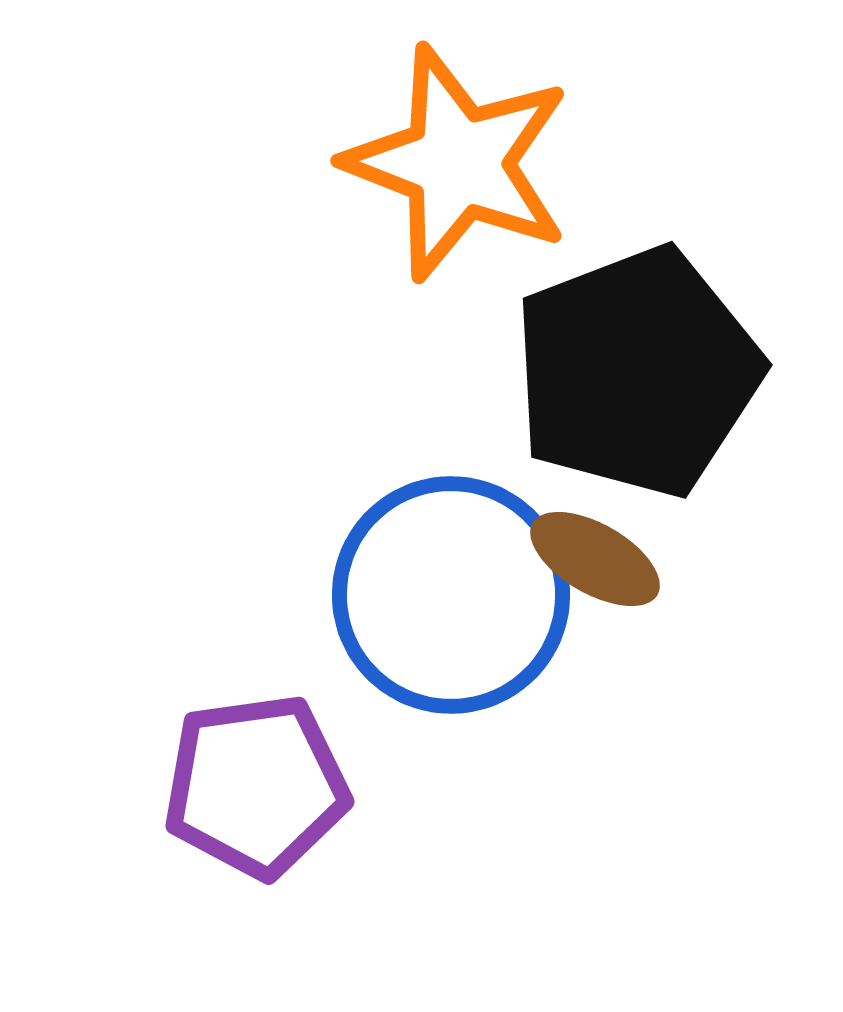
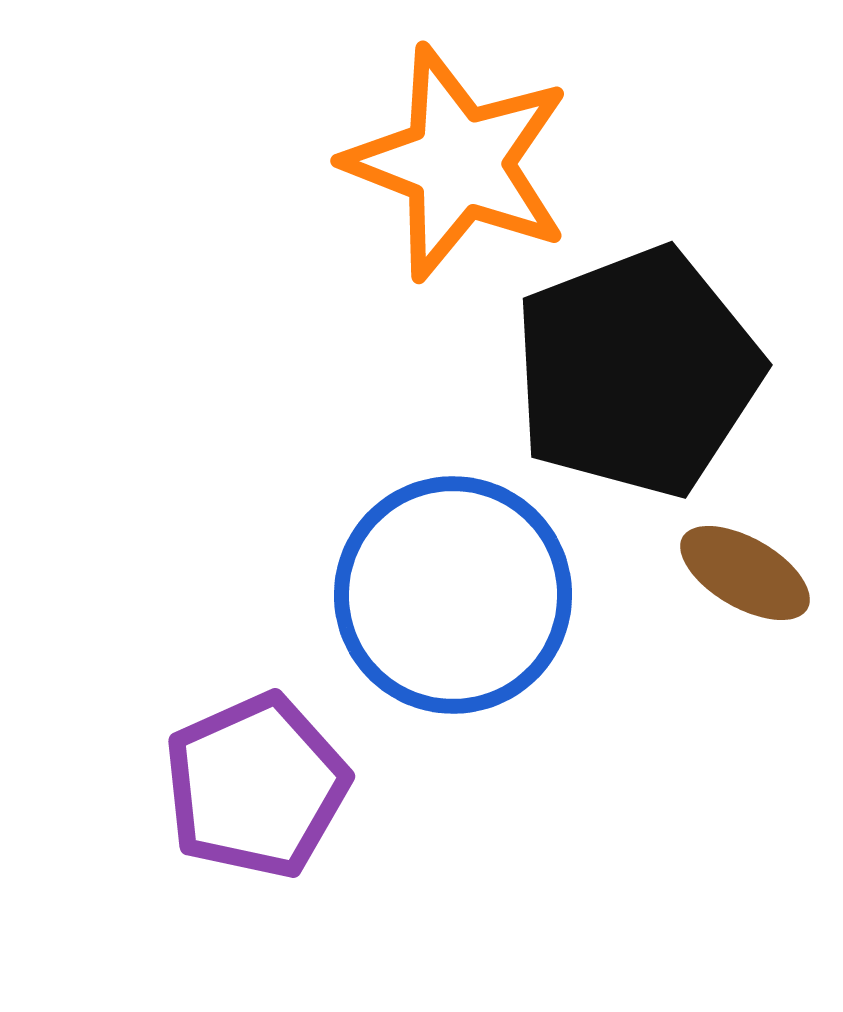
brown ellipse: moved 150 px right, 14 px down
blue circle: moved 2 px right
purple pentagon: rotated 16 degrees counterclockwise
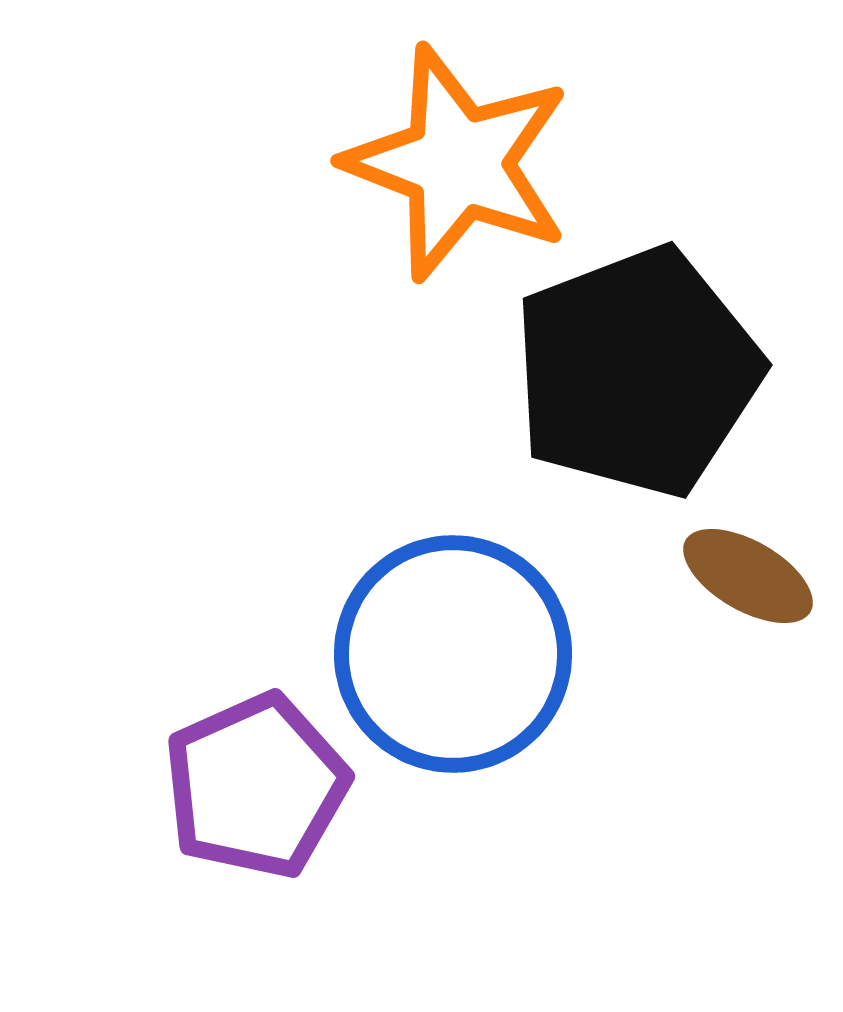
brown ellipse: moved 3 px right, 3 px down
blue circle: moved 59 px down
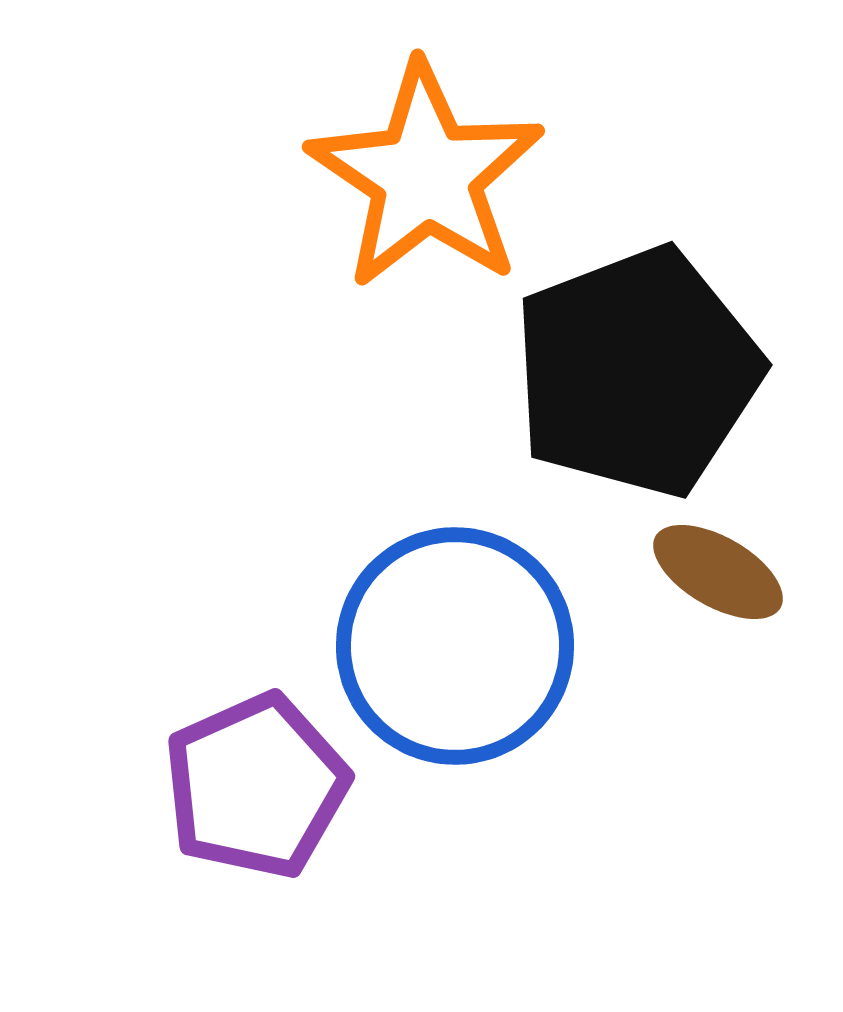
orange star: moved 32 px left, 13 px down; rotated 13 degrees clockwise
brown ellipse: moved 30 px left, 4 px up
blue circle: moved 2 px right, 8 px up
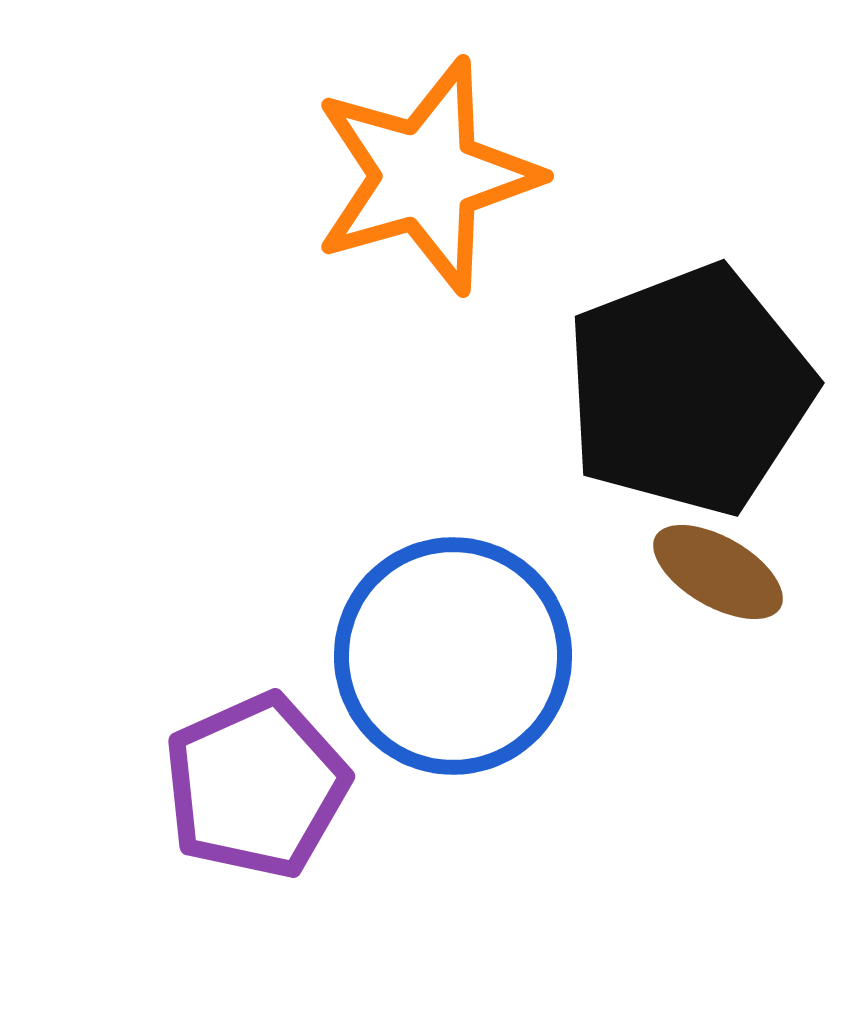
orange star: rotated 22 degrees clockwise
black pentagon: moved 52 px right, 18 px down
blue circle: moved 2 px left, 10 px down
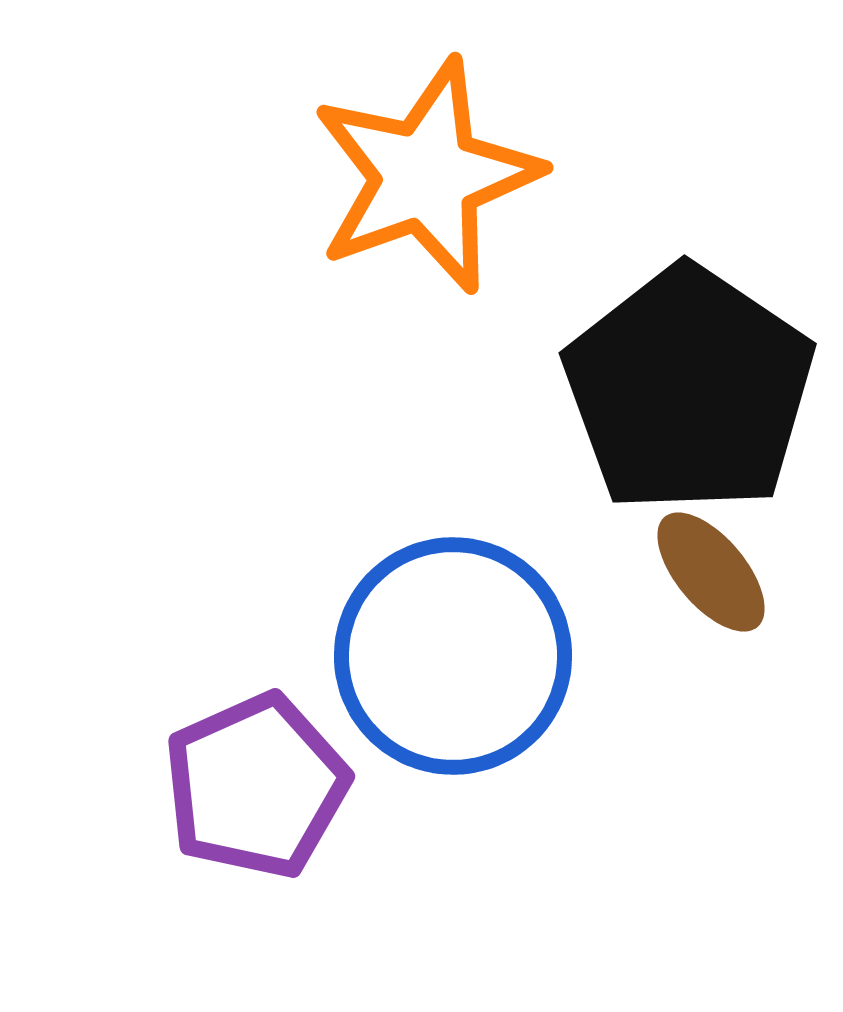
orange star: rotated 4 degrees counterclockwise
black pentagon: rotated 17 degrees counterclockwise
brown ellipse: moved 7 px left; rotated 20 degrees clockwise
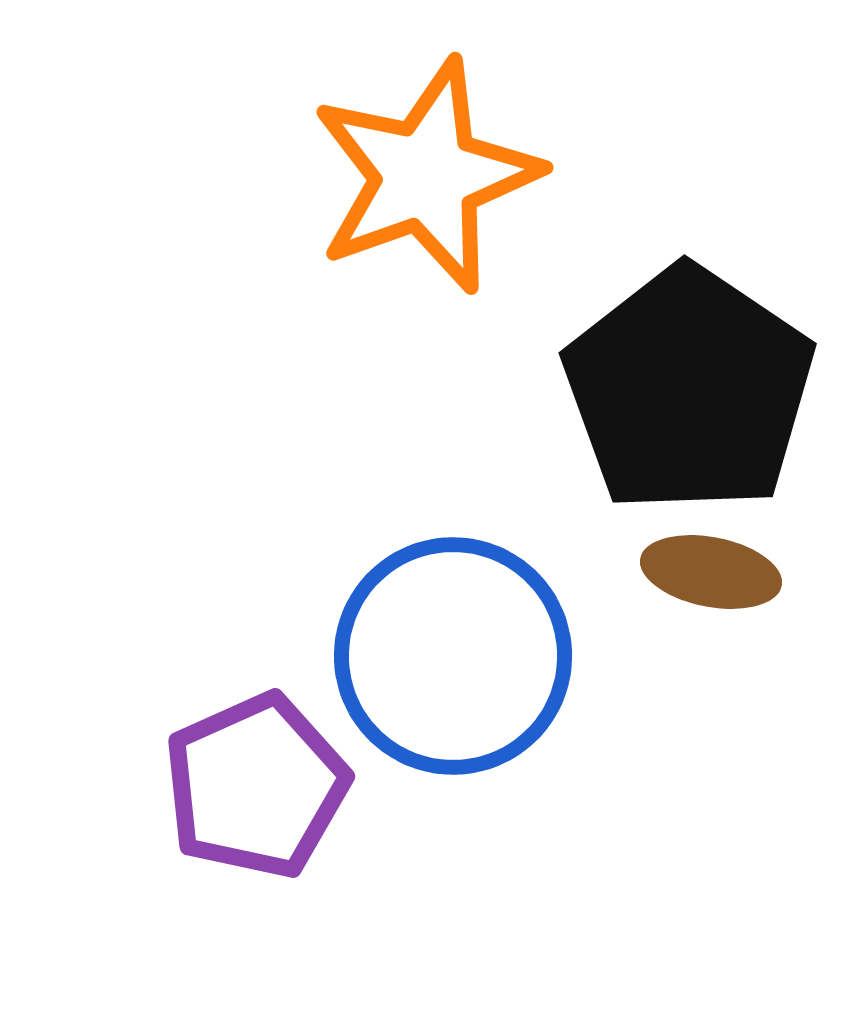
brown ellipse: rotated 39 degrees counterclockwise
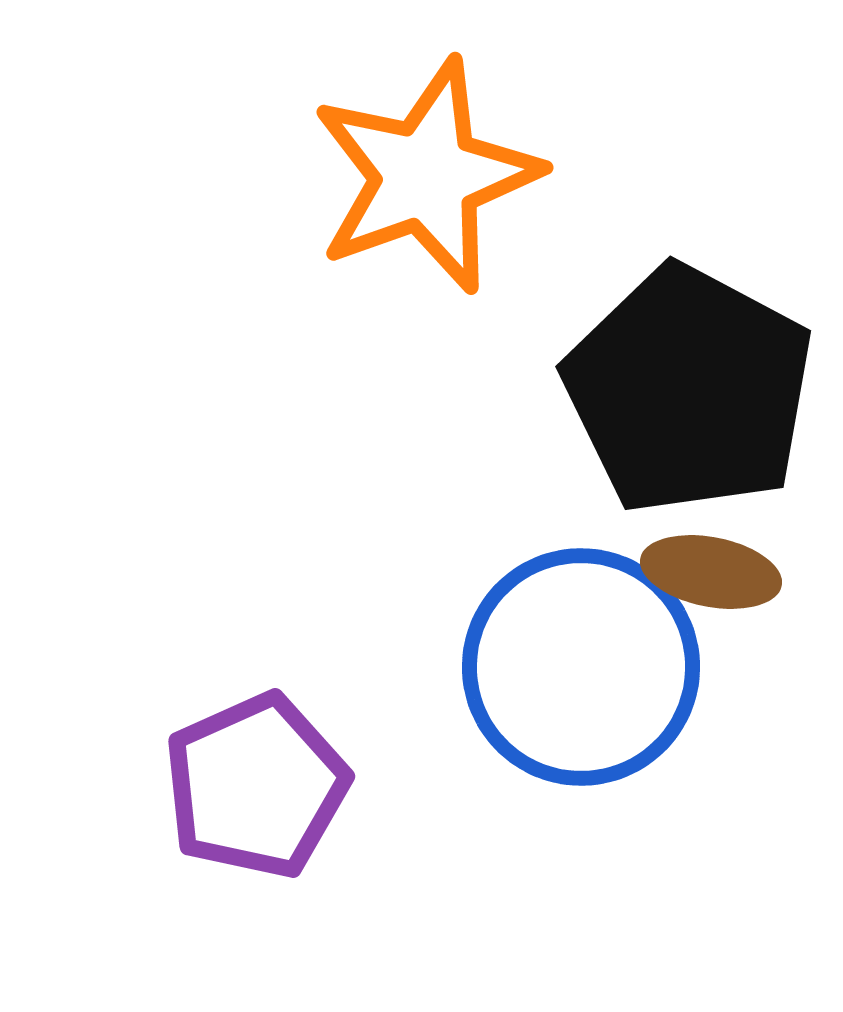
black pentagon: rotated 6 degrees counterclockwise
blue circle: moved 128 px right, 11 px down
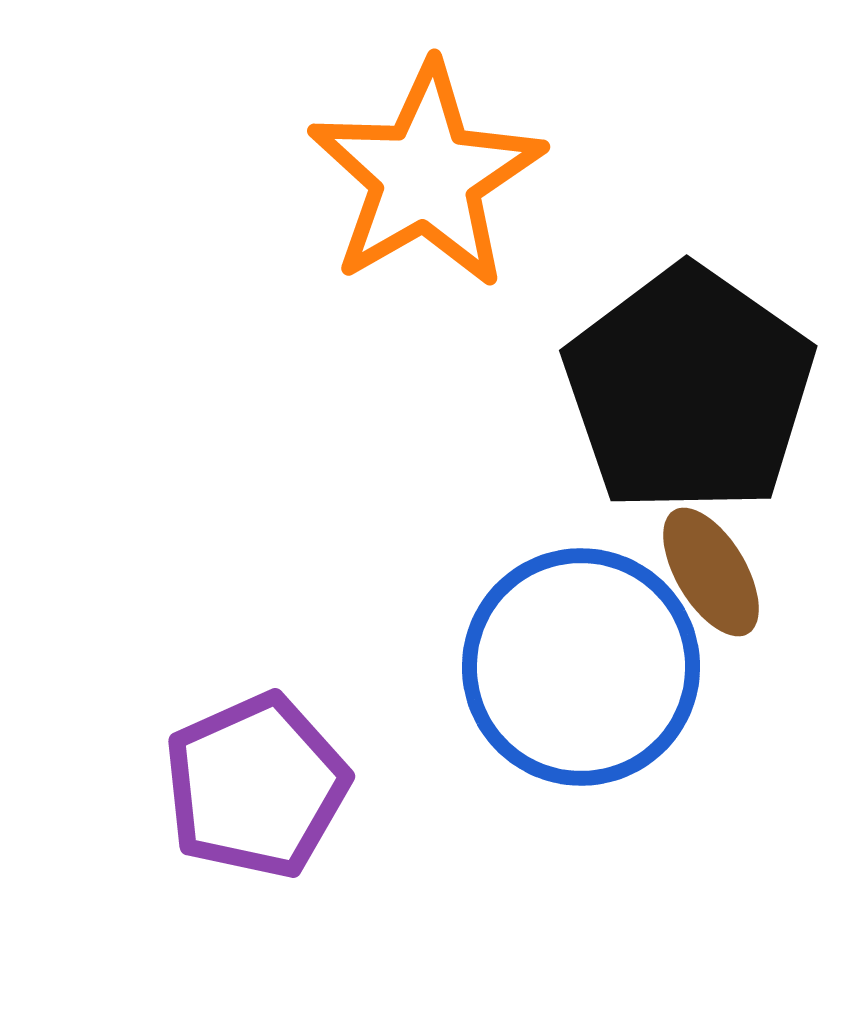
orange star: rotated 10 degrees counterclockwise
black pentagon: rotated 7 degrees clockwise
brown ellipse: rotated 48 degrees clockwise
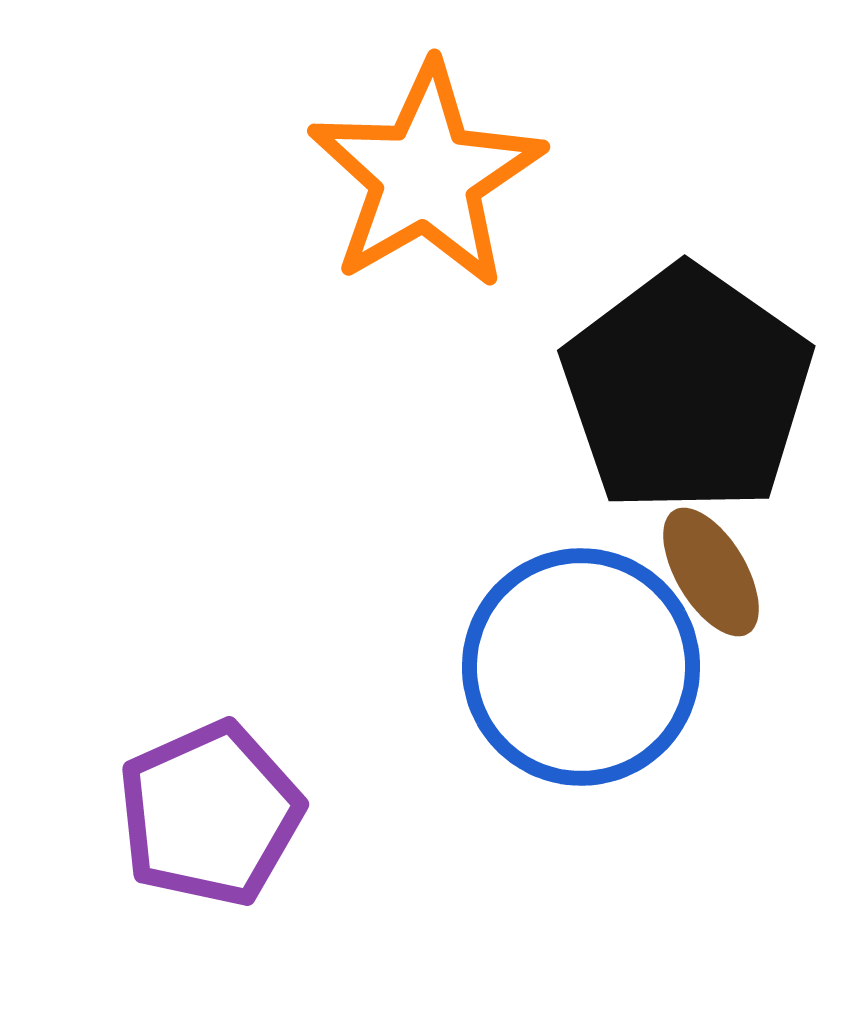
black pentagon: moved 2 px left
purple pentagon: moved 46 px left, 28 px down
